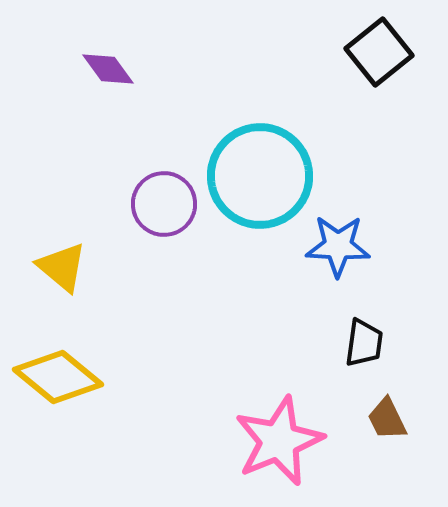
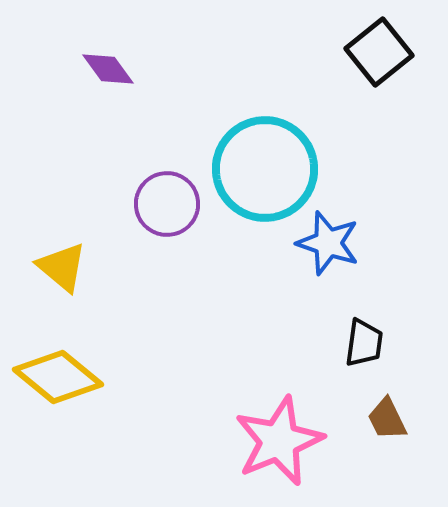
cyan circle: moved 5 px right, 7 px up
purple circle: moved 3 px right
blue star: moved 10 px left, 3 px up; rotated 16 degrees clockwise
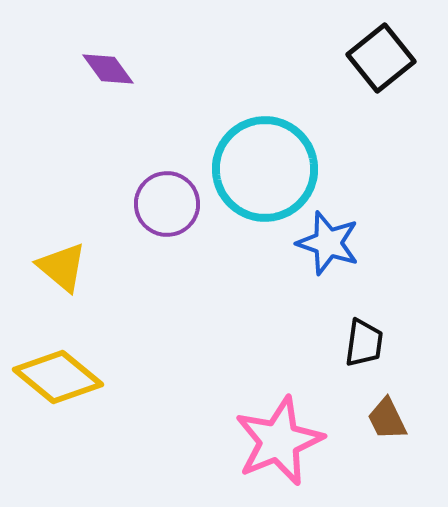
black square: moved 2 px right, 6 px down
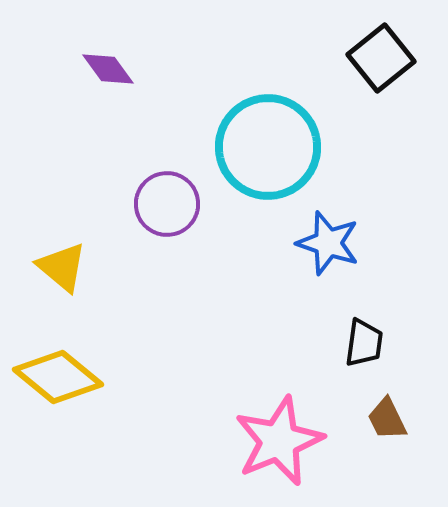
cyan circle: moved 3 px right, 22 px up
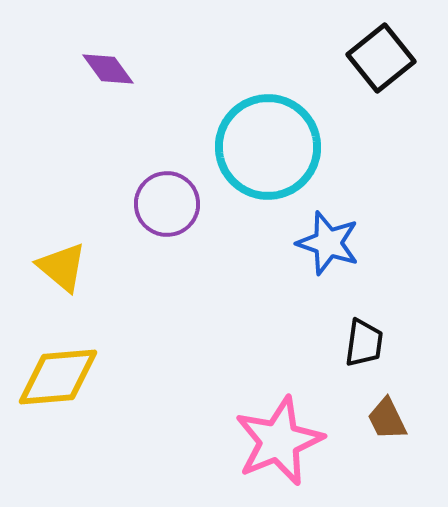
yellow diamond: rotated 44 degrees counterclockwise
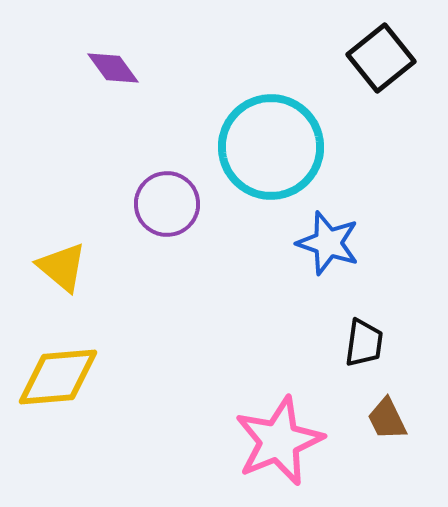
purple diamond: moved 5 px right, 1 px up
cyan circle: moved 3 px right
